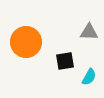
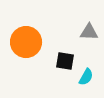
black square: rotated 18 degrees clockwise
cyan semicircle: moved 3 px left
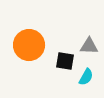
gray triangle: moved 14 px down
orange circle: moved 3 px right, 3 px down
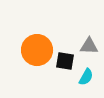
orange circle: moved 8 px right, 5 px down
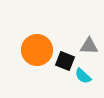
black square: rotated 12 degrees clockwise
cyan semicircle: moved 3 px left, 1 px up; rotated 102 degrees clockwise
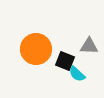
orange circle: moved 1 px left, 1 px up
cyan semicircle: moved 6 px left, 2 px up
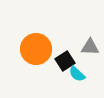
gray triangle: moved 1 px right, 1 px down
black square: rotated 36 degrees clockwise
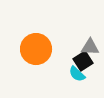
black square: moved 18 px right
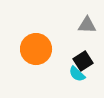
gray triangle: moved 3 px left, 22 px up
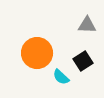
orange circle: moved 1 px right, 4 px down
cyan semicircle: moved 16 px left, 3 px down
